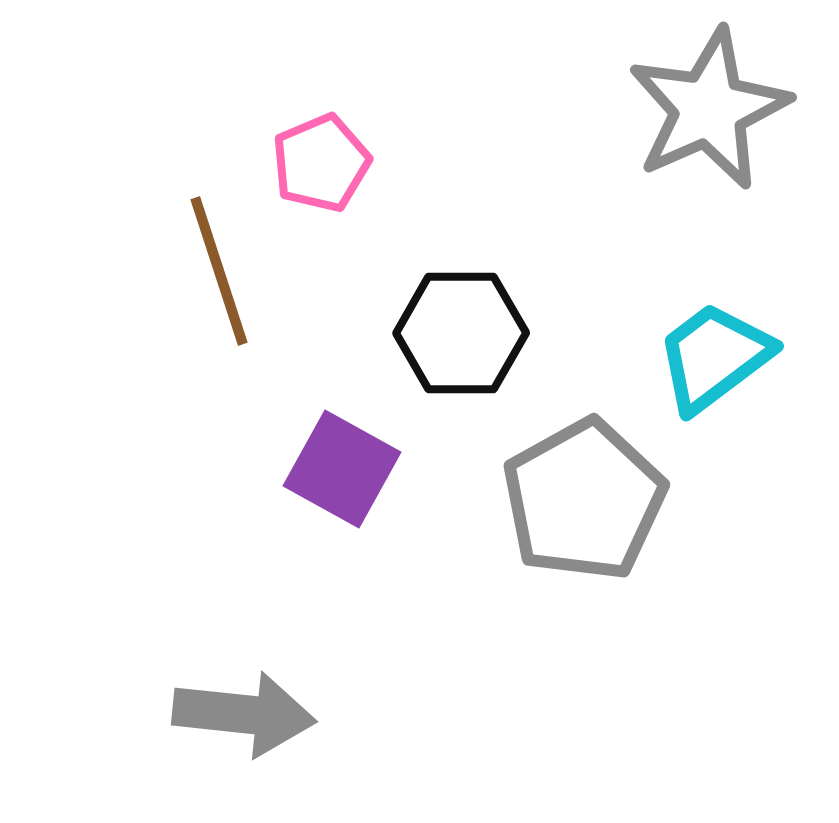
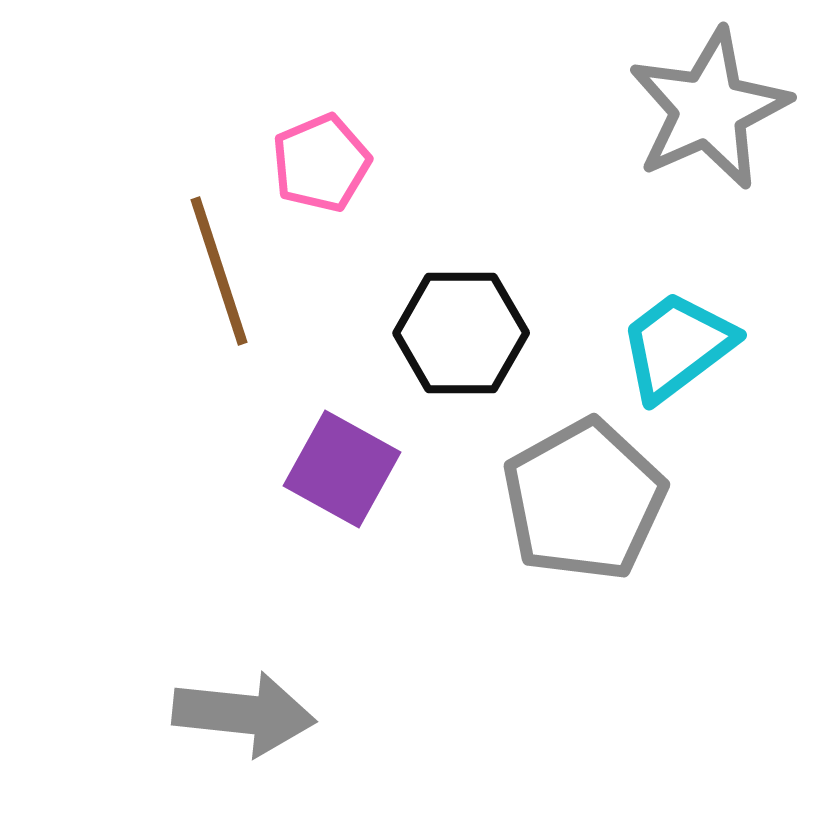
cyan trapezoid: moved 37 px left, 11 px up
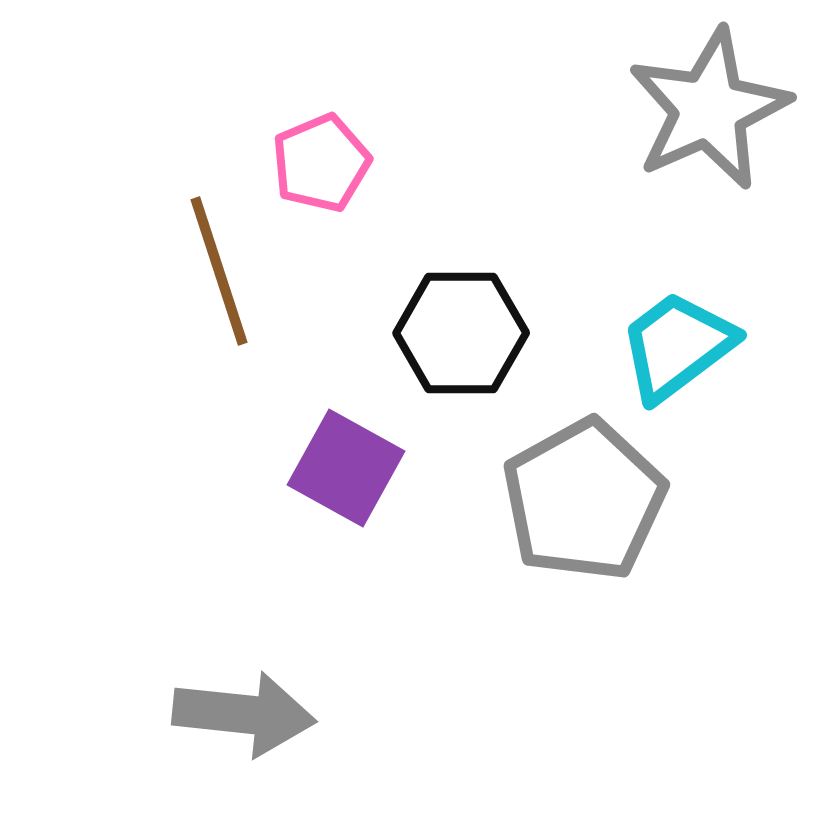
purple square: moved 4 px right, 1 px up
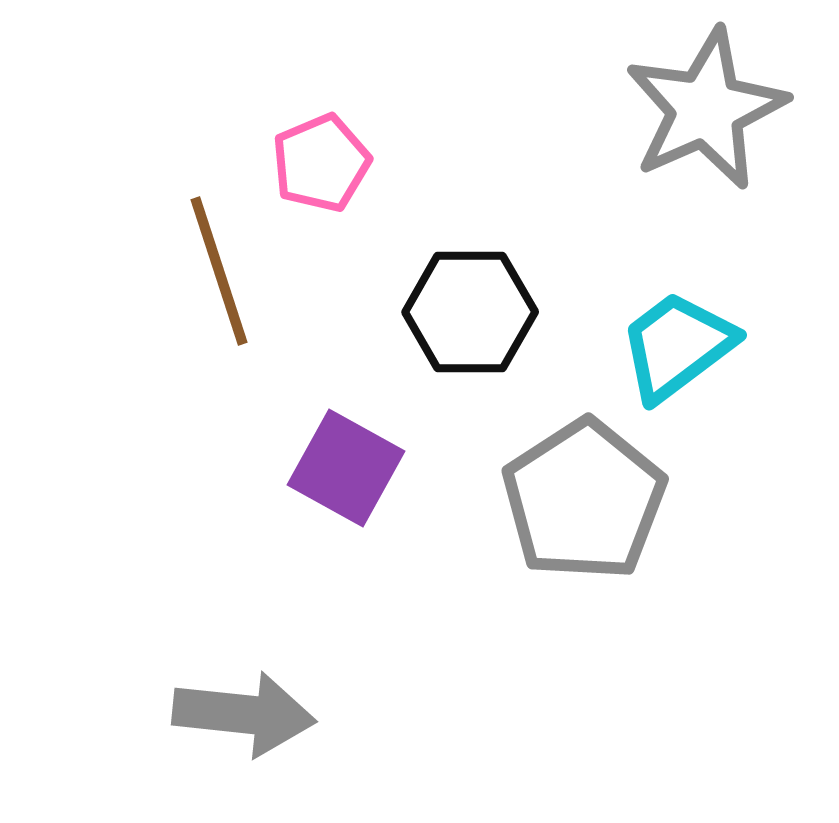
gray star: moved 3 px left
black hexagon: moved 9 px right, 21 px up
gray pentagon: rotated 4 degrees counterclockwise
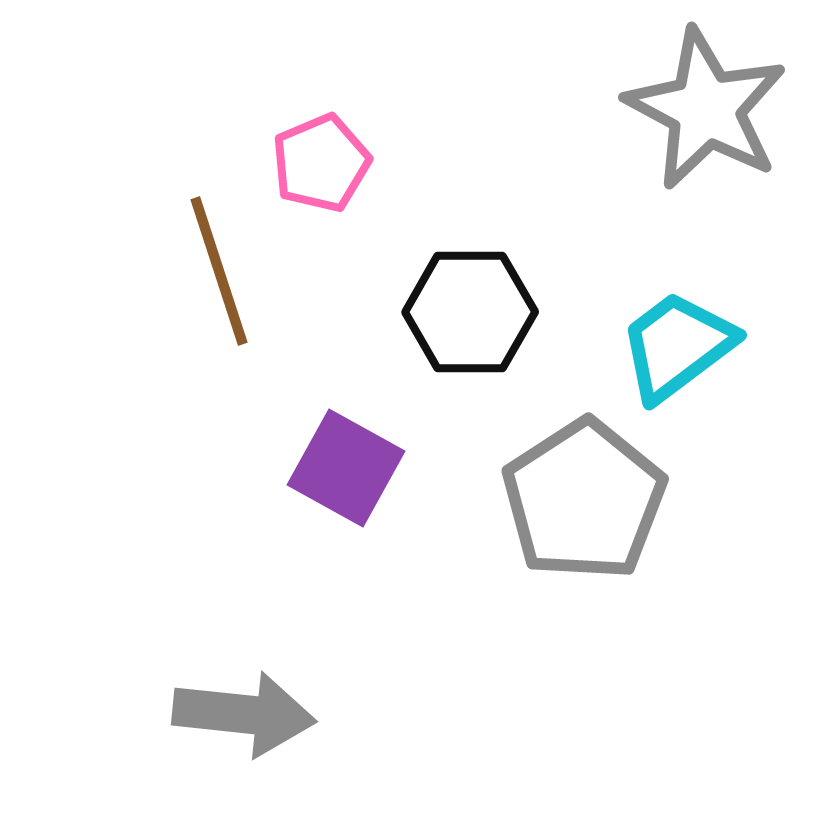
gray star: rotated 20 degrees counterclockwise
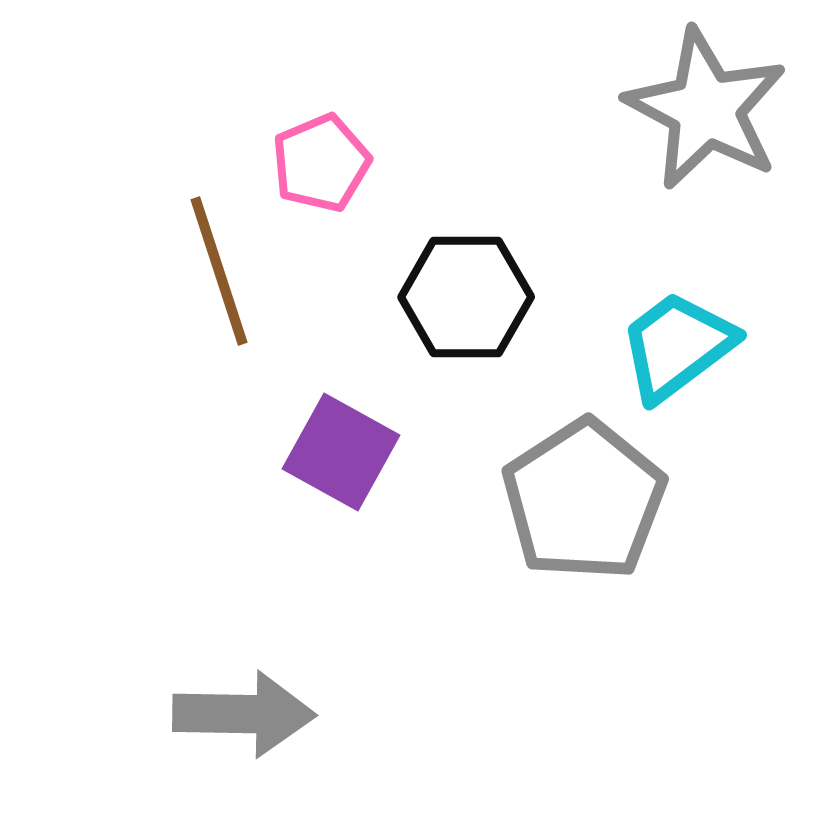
black hexagon: moved 4 px left, 15 px up
purple square: moved 5 px left, 16 px up
gray arrow: rotated 5 degrees counterclockwise
